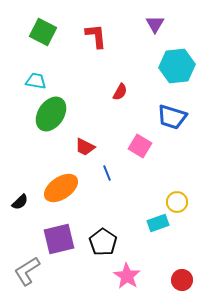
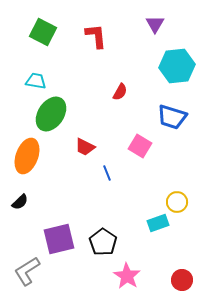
orange ellipse: moved 34 px left, 32 px up; rotated 36 degrees counterclockwise
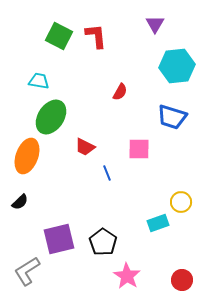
green square: moved 16 px right, 4 px down
cyan trapezoid: moved 3 px right
green ellipse: moved 3 px down
pink square: moved 1 px left, 3 px down; rotated 30 degrees counterclockwise
yellow circle: moved 4 px right
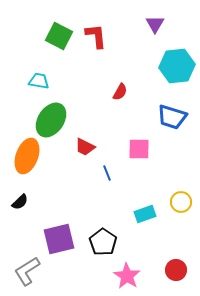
green ellipse: moved 3 px down
cyan rectangle: moved 13 px left, 9 px up
red circle: moved 6 px left, 10 px up
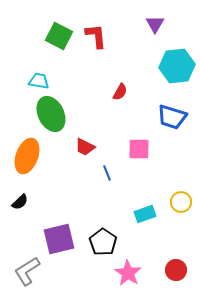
green ellipse: moved 6 px up; rotated 60 degrees counterclockwise
pink star: moved 1 px right, 3 px up
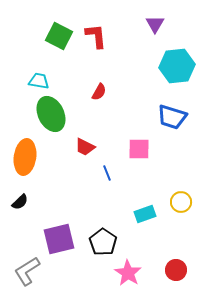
red semicircle: moved 21 px left
orange ellipse: moved 2 px left, 1 px down; rotated 12 degrees counterclockwise
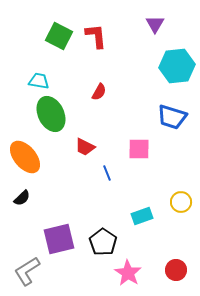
orange ellipse: rotated 48 degrees counterclockwise
black semicircle: moved 2 px right, 4 px up
cyan rectangle: moved 3 px left, 2 px down
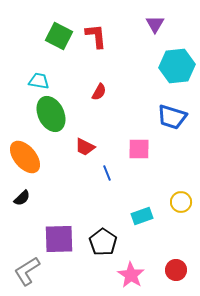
purple square: rotated 12 degrees clockwise
pink star: moved 3 px right, 2 px down
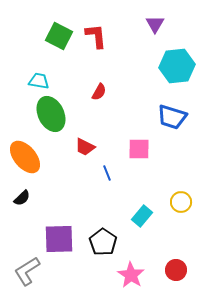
cyan rectangle: rotated 30 degrees counterclockwise
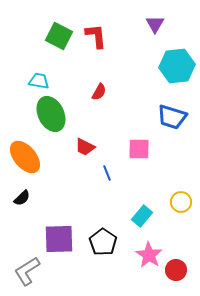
pink star: moved 18 px right, 20 px up
